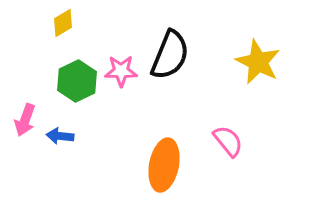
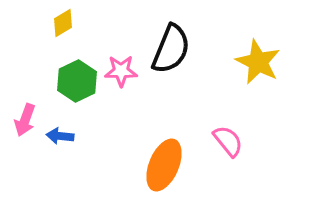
black semicircle: moved 1 px right, 6 px up
orange ellipse: rotated 12 degrees clockwise
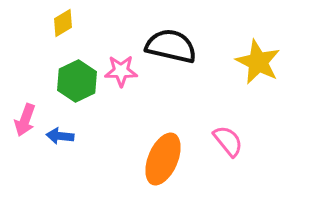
black semicircle: moved 3 px up; rotated 99 degrees counterclockwise
orange ellipse: moved 1 px left, 6 px up
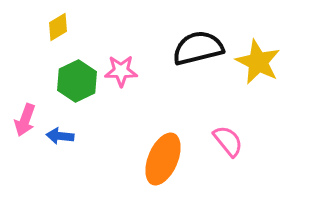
yellow diamond: moved 5 px left, 4 px down
black semicircle: moved 27 px right, 2 px down; rotated 27 degrees counterclockwise
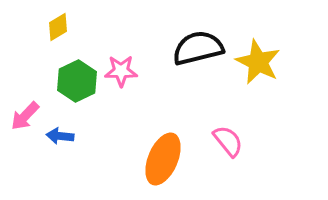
pink arrow: moved 4 px up; rotated 24 degrees clockwise
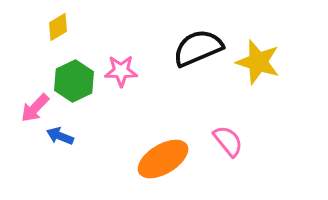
black semicircle: rotated 9 degrees counterclockwise
yellow star: rotated 9 degrees counterclockwise
green hexagon: moved 3 px left
pink arrow: moved 10 px right, 8 px up
blue arrow: rotated 16 degrees clockwise
orange ellipse: rotated 36 degrees clockwise
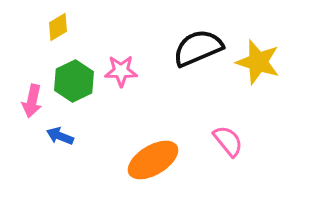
pink arrow: moved 3 px left, 7 px up; rotated 32 degrees counterclockwise
orange ellipse: moved 10 px left, 1 px down
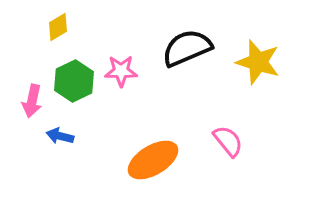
black semicircle: moved 11 px left
blue arrow: rotated 8 degrees counterclockwise
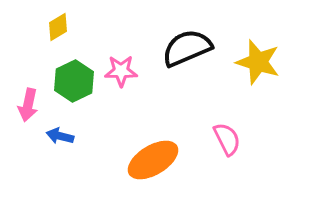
pink arrow: moved 4 px left, 4 px down
pink semicircle: moved 1 px left, 2 px up; rotated 12 degrees clockwise
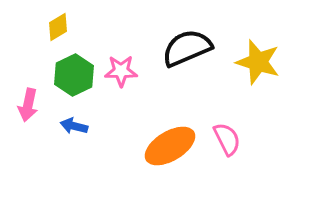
green hexagon: moved 6 px up
blue arrow: moved 14 px right, 10 px up
orange ellipse: moved 17 px right, 14 px up
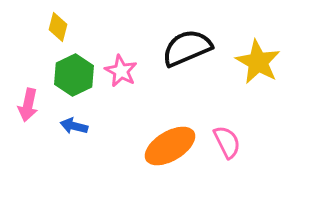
yellow diamond: rotated 44 degrees counterclockwise
yellow star: rotated 12 degrees clockwise
pink star: rotated 28 degrees clockwise
pink semicircle: moved 3 px down
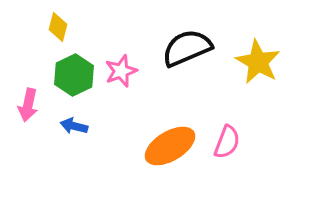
pink star: rotated 24 degrees clockwise
pink semicircle: rotated 48 degrees clockwise
